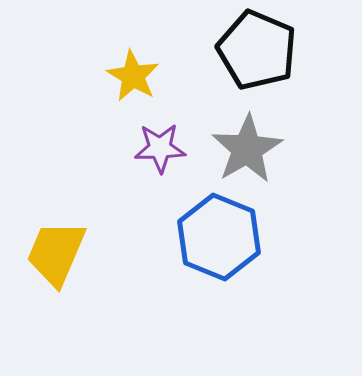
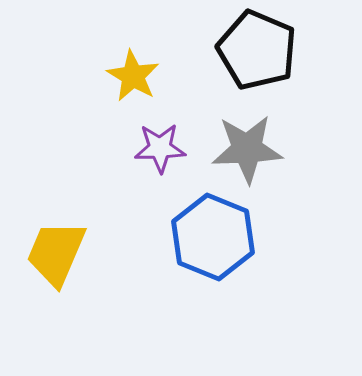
gray star: rotated 28 degrees clockwise
blue hexagon: moved 6 px left
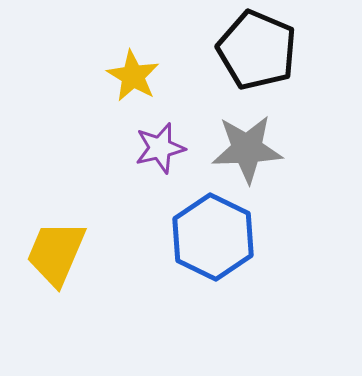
purple star: rotated 12 degrees counterclockwise
blue hexagon: rotated 4 degrees clockwise
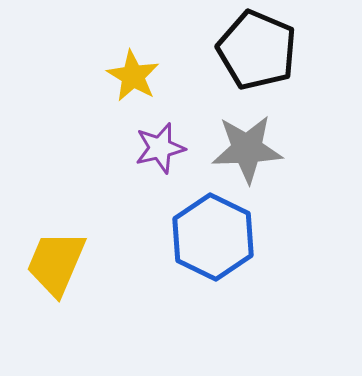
yellow trapezoid: moved 10 px down
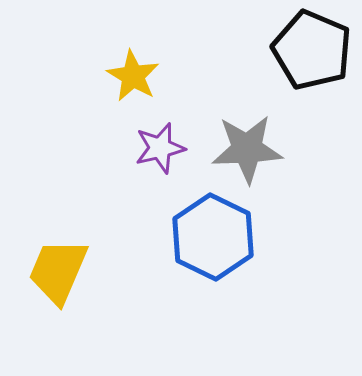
black pentagon: moved 55 px right
yellow trapezoid: moved 2 px right, 8 px down
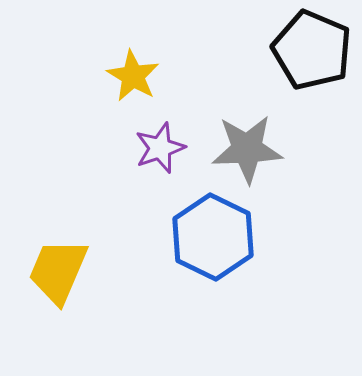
purple star: rotated 6 degrees counterclockwise
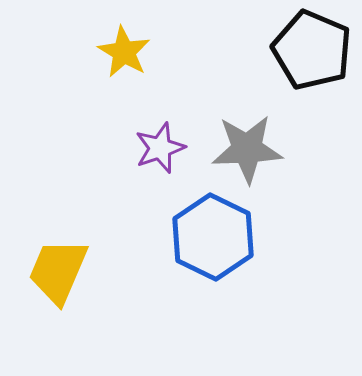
yellow star: moved 9 px left, 24 px up
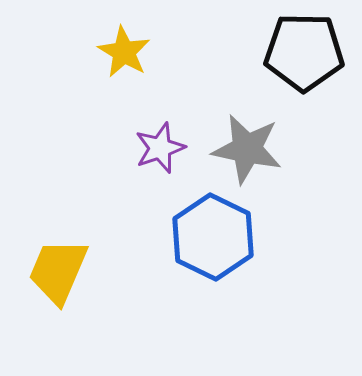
black pentagon: moved 8 px left, 2 px down; rotated 22 degrees counterclockwise
gray star: rotated 14 degrees clockwise
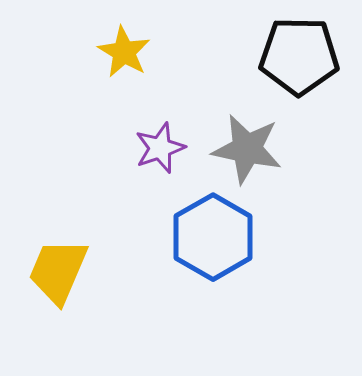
black pentagon: moved 5 px left, 4 px down
blue hexagon: rotated 4 degrees clockwise
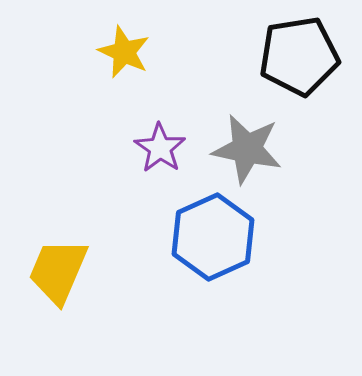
yellow star: rotated 6 degrees counterclockwise
black pentagon: rotated 10 degrees counterclockwise
purple star: rotated 18 degrees counterclockwise
blue hexagon: rotated 6 degrees clockwise
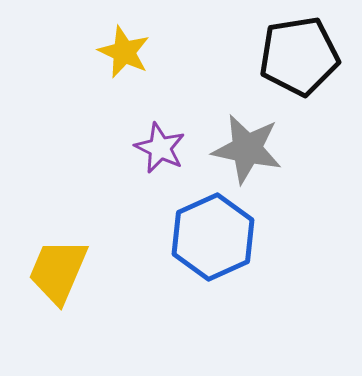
purple star: rotated 9 degrees counterclockwise
